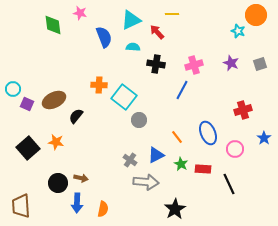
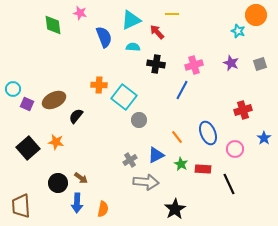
gray cross: rotated 24 degrees clockwise
brown arrow: rotated 24 degrees clockwise
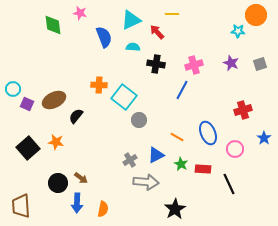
cyan star: rotated 16 degrees counterclockwise
orange line: rotated 24 degrees counterclockwise
